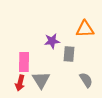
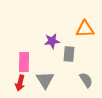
gray triangle: moved 4 px right
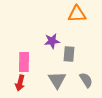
orange triangle: moved 8 px left, 15 px up
gray triangle: moved 12 px right
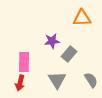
orange triangle: moved 5 px right, 4 px down
gray rectangle: rotated 35 degrees clockwise
gray semicircle: moved 5 px right
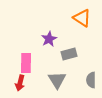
orange triangle: rotated 36 degrees clockwise
purple star: moved 3 px left, 2 px up; rotated 21 degrees counterclockwise
gray rectangle: rotated 35 degrees clockwise
pink rectangle: moved 2 px right, 1 px down
gray semicircle: rotated 147 degrees counterclockwise
